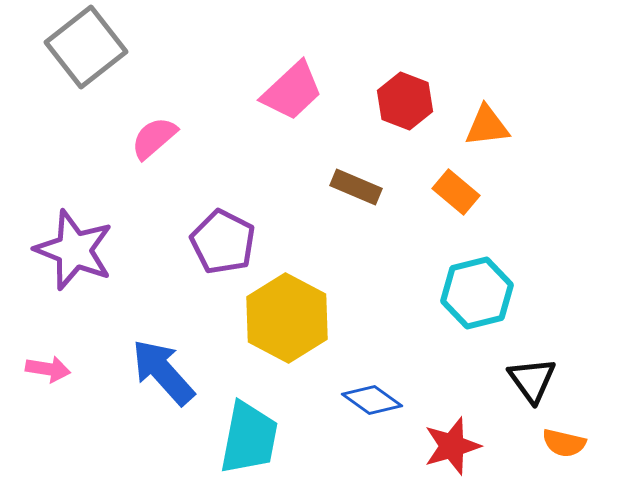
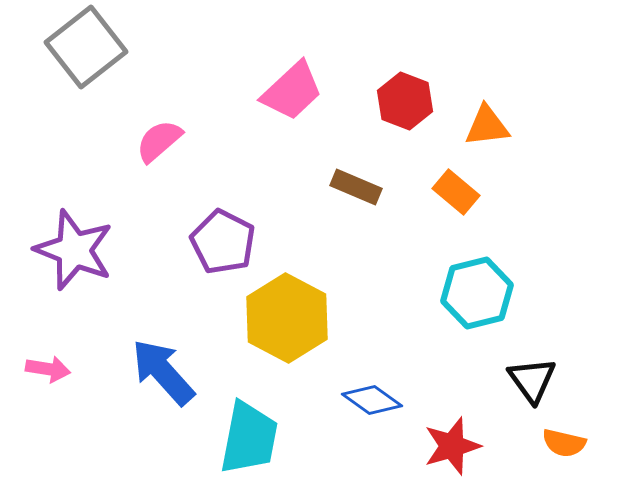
pink semicircle: moved 5 px right, 3 px down
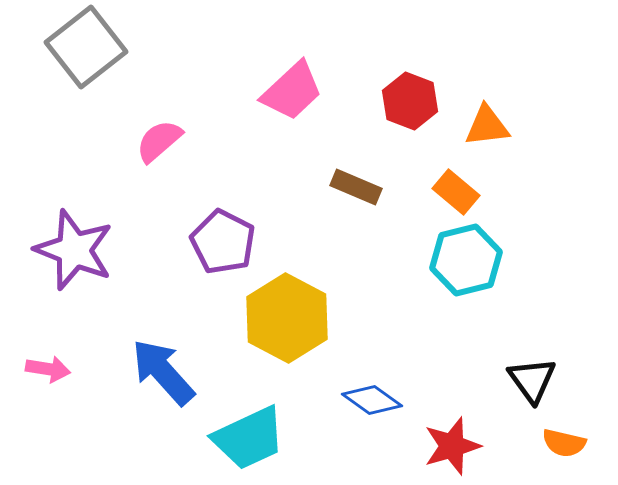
red hexagon: moved 5 px right
cyan hexagon: moved 11 px left, 33 px up
cyan trapezoid: rotated 54 degrees clockwise
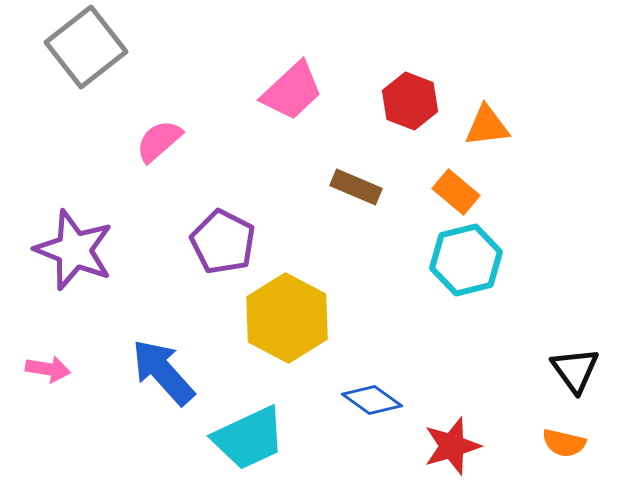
black triangle: moved 43 px right, 10 px up
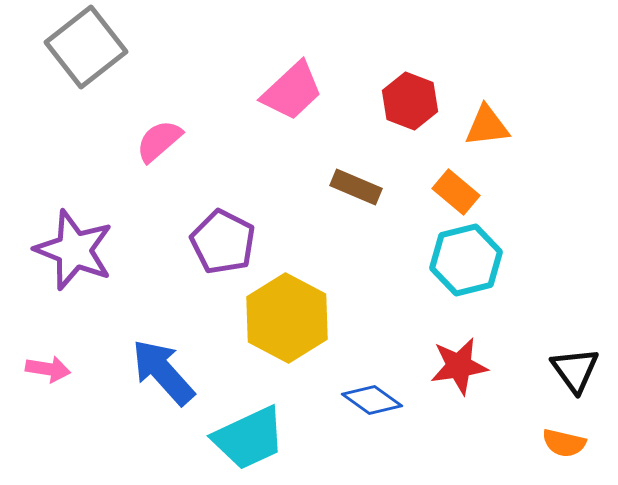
red star: moved 7 px right, 80 px up; rotated 8 degrees clockwise
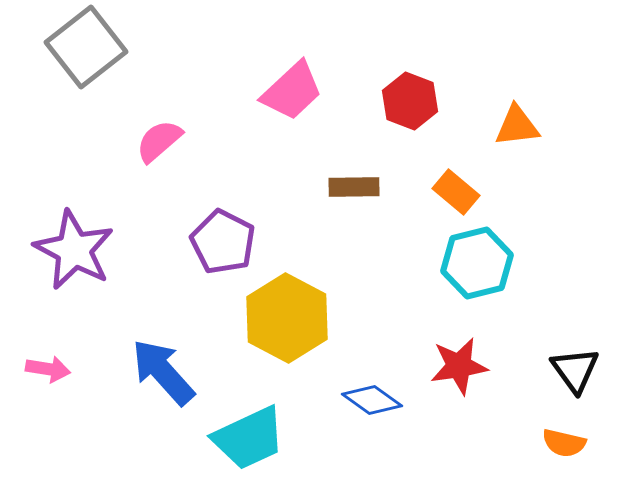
orange triangle: moved 30 px right
brown rectangle: moved 2 px left; rotated 24 degrees counterclockwise
purple star: rotated 6 degrees clockwise
cyan hexagon: moved 11 px right, 3 px down
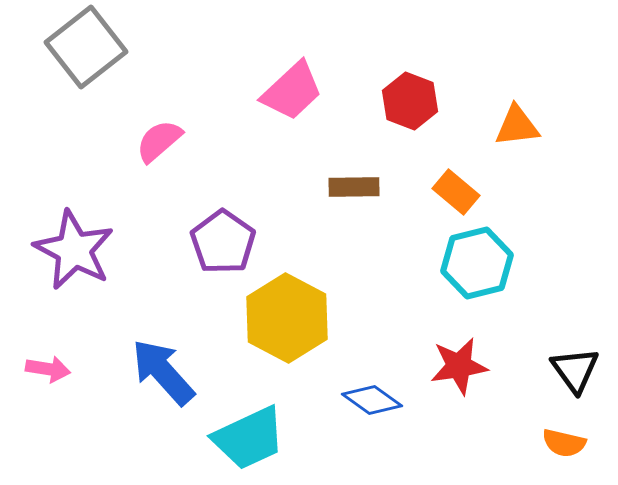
purple pentagon: rotated 8 degrees clockwise
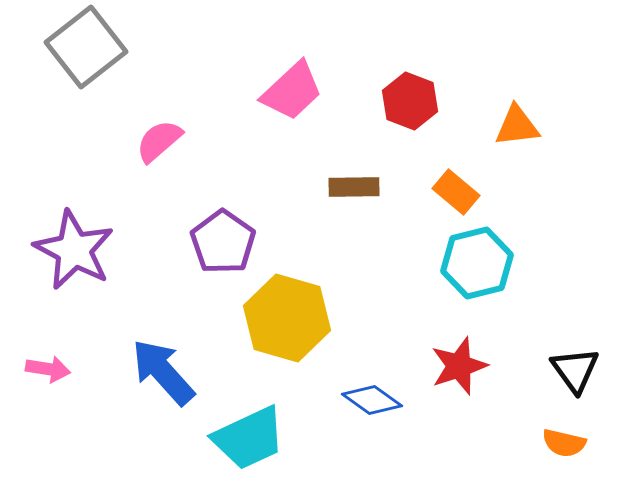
yellow hexagon: rotated 12 degrees counterclockwise
red star: rotated 10 degrees counterclockwise
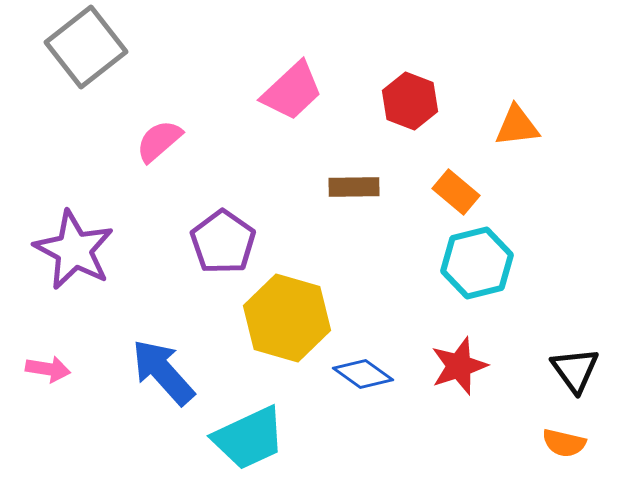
blue diamond: moved 9 px left, 26 px up
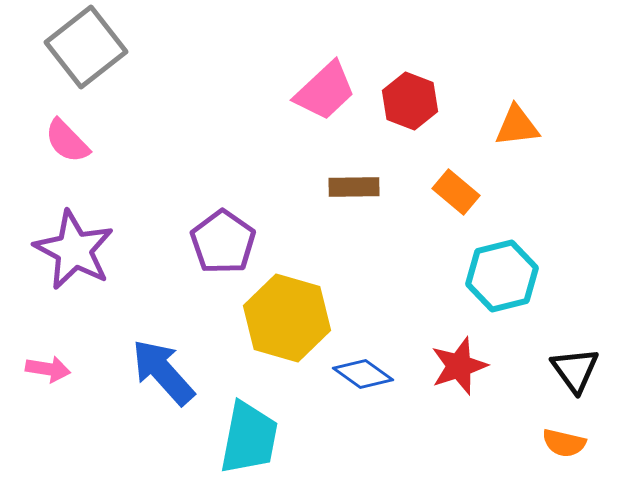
pink trapezoid: moved 33 px right
pink semicircle: moved 92 px left; rotated 93 degrees counterclockwise
cyan hexagon: moved 25 px right, 13 px down
cyan trapezoid: rotated 54 degrees counterclockwise
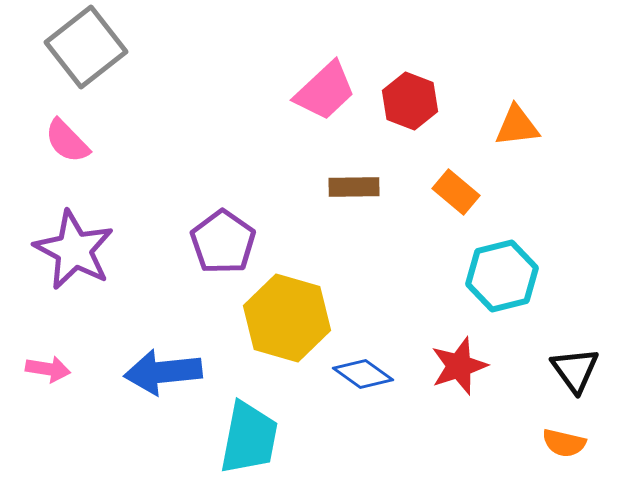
blue arrow: rotated 54 degrees counterclockwise
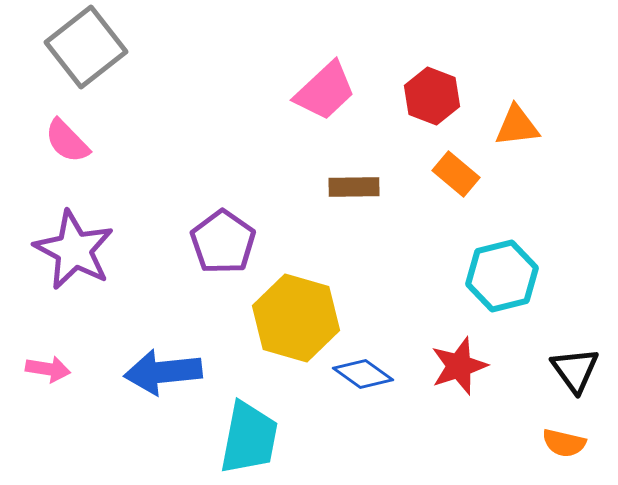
red hexagon: moved 22 px right, 5 px up
orange rectangle: moved 18 px up
yellow hexagon: moved 9 px right
